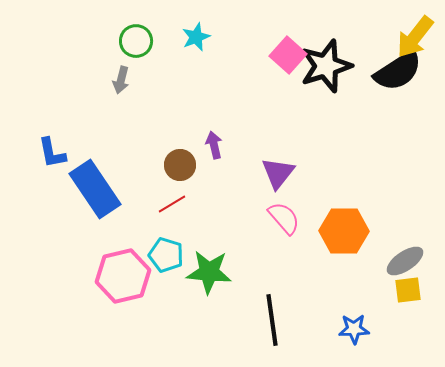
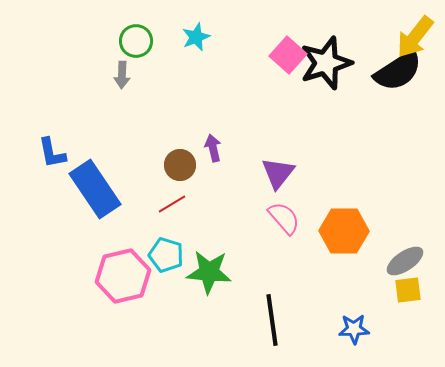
black star: moved 3 px up
gray arrow: moved 1 px right, 5 px up; rotated 12 degrees counterclockwise
purple arrow: moved 1 px left, 3 px down
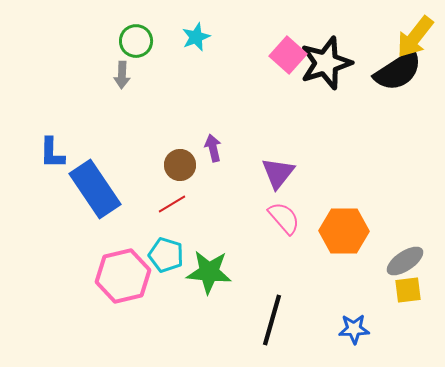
blue L-shape: rotated 12 degrees clockwise
black line: rotated 24 degrees clockwise
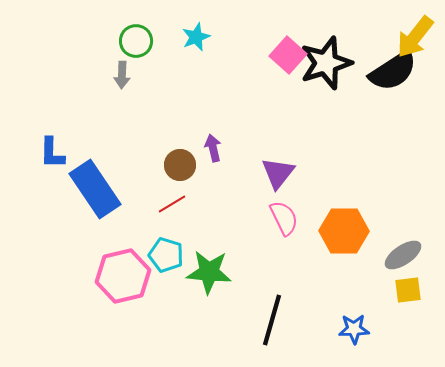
black semicircle: moved 5 px left
pink semicircle: rotated 15 degrees clockwise
gray ellipse: moved 2 px left, 6 px up
